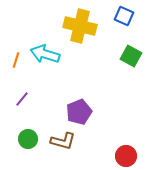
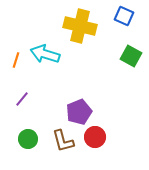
brown L-shape: rotated 60 degrees clockwise
red circle: moved 31 px left, 19 px up
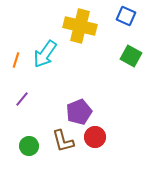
blue square: moved 2 px right
cyan arrow: rotated 72 degrees counterclockwise
green circle: moved 1 px right, 7 px down
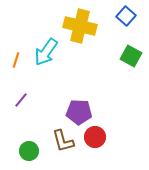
blue square: rotated 18 degrees clockwise
cyan arrow: moved 1 px right, 2 px up
purple line: moved 1 px left, 1 px down
purple pentagon: rotated 25 degrees clockwise
green circle: moved 5 px down
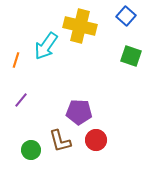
cyan arrow: moved 6 px up
green square: rotated 10 degrees counterclockwise
red circle: moved 1 px right, 3 px down
brown L-shape: moved 3 px left
green circle: moved 2 px right, 1 px up
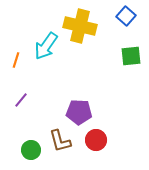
green square: rotated 25 degrees counterclockwise
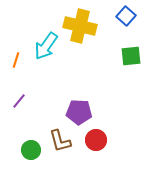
purple line: moved 2 px left, 1 px down
